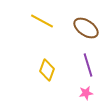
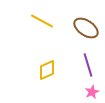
yellow diamond: rotated 45 degrees clockwise
pink star: moved 6 px right, 1 px up; rotated 16 degrees counterclockwise
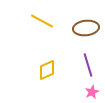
brown ellipse: rotated 40 degrees counterclockwise
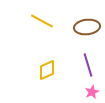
brown ellipse: moved 1 px right, 1 px up
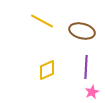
brown ellipse: moved 5 px left, 4 px down; rotated 20 degrees clockwise
purple line: moved 2 px left, 2 px down; rotated 20 degrees clockwise
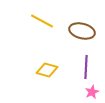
yellow diamond: rotated 40 degrees clockwise
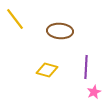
yellow line: moved 27 px left, 2 px up; rotated 25 degrees clockwise
brown ellipse: moved 22 px left; rotated 10 degrees counterclockwise
pink star: moved 2 px right
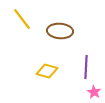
yellow line: moved 7 px right
yellow diamond: moved 1 px down
pink star: rotated 16 degrees counterclockwise
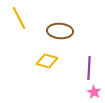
yellow line: moved 3 px left, 1 px up; rotated 10 degrees clockwise
purple line: moved 3 px right, 1 px down
yellow diamond: moved 10 px up
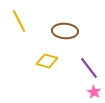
yellow line: moved 3 px down
brown ellipse: moved 5 px right
purple line: rotated 40 degrees counterclockwise
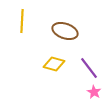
yellow line: moved 3 px right; rotated 30 degrees clockwise
brown ellipse: rotated 15 degrees clockwise
yellow diamond: moved 7 px right, 3 px down
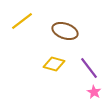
yellow line: rotated 50 degrees clockwise
